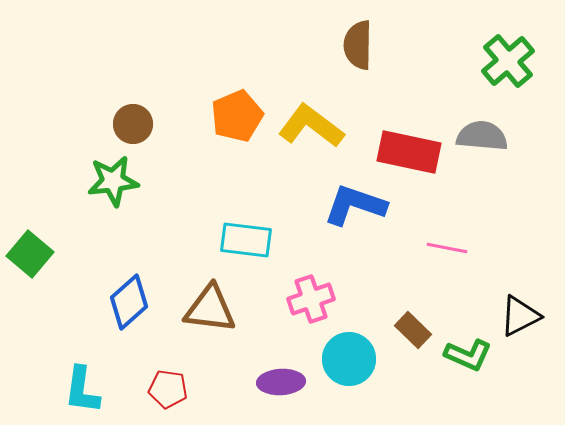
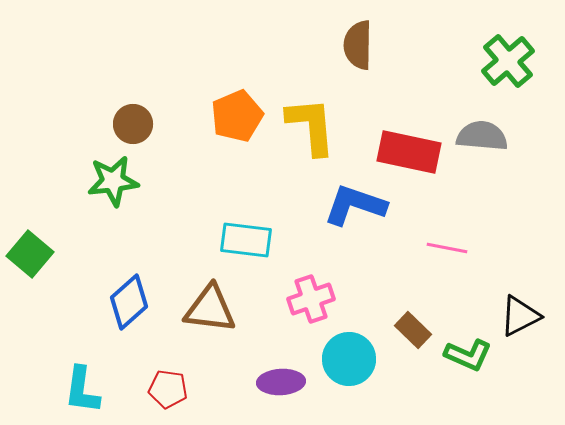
yellow L-shape: rotated 48 degrees clockwise
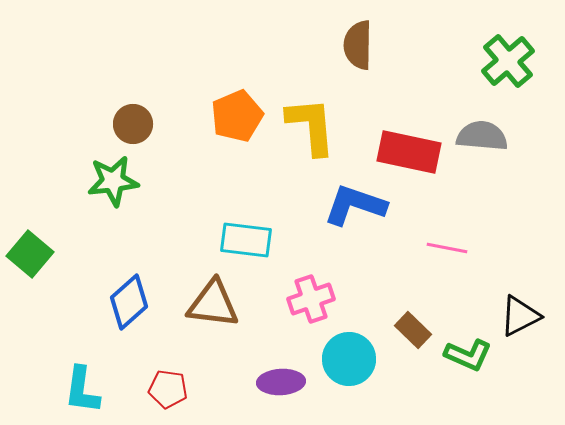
brown triangle: moved 3 px right, 5 px up
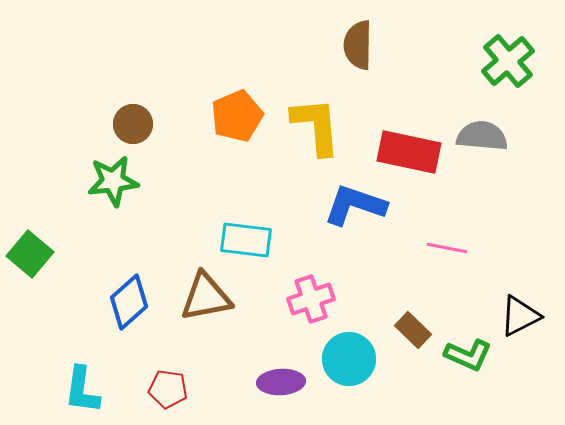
yellow L-shape: moved 5 px right
brown triangle: moved 7 px left, 7 px up; rotated 18 degrees counterclockwise
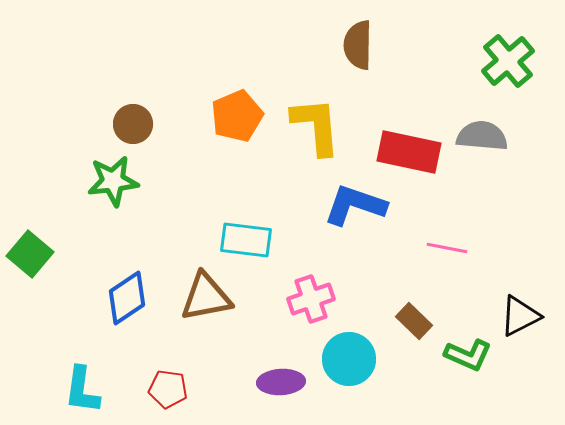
blue diamond: moved 2 px left, 4 px up; rotated 8 degrees clockwise
brown rectangle: moved 1 px right, 9 px up
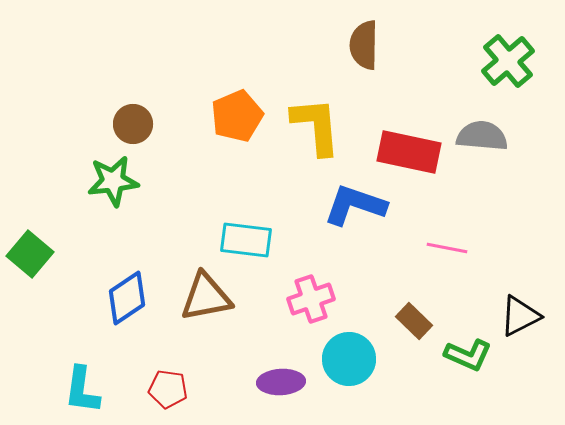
brown semicircle: moved 6 px right
